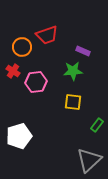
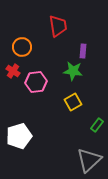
red trapezoid: moved 11 px right, 9 px up; rotated 80 degrees counterclockwise
purple rectangle: rotated 72 degrees clockwise
green star: rotated 12 degrees clockwise
yellow square: rotated 36 degrees counterclockwise
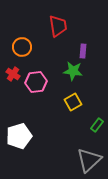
red cross: moved 3 px down
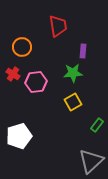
green star: moved 2 px down; rotated 12 degrees counterclockwise
gray triangle: moved 2 px right, 1 px down
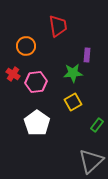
orange circle: moved 4 px right, 1 px up
purple rectangle: moved 4 px right, 4 px down
white pentagon: moved 18 px right, 13 px up; rotated 20 degrees counterclockwise
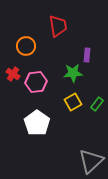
green rectangle: moved 21 px up
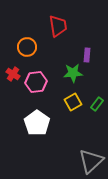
orange circle: moved 1 px right, 1 px down
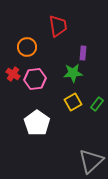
purple rectangle: moved 4 px left, 2 px up
pink hexagon: moved 1 px left, 3 px up
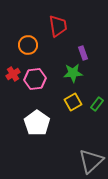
orange circle: moved 1 px right, 2 px up
purple rectangle: rotated 24 degrees counterclockwise
red cross: rotated 24 degrees clockwise
